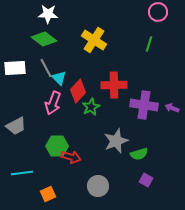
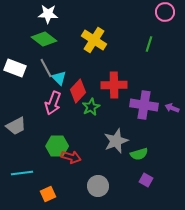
pink circle: moved 7 px right
white rectangle: rotated 25 degrees clockwise
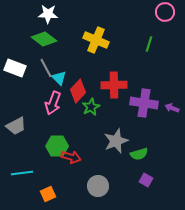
yellow cross: moved 2 px right; rotated 10 degrees counterclockwise
purple cross: moved 2 px up
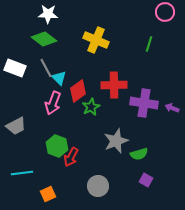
red diamond: rotated 10 degrees clockwise
green hexagon: rotated 20 degrees clockwise
red arrow: rotated 102 degrees clockwise
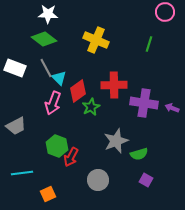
gray circle: moved 6 px up
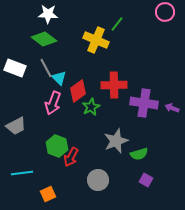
green line: moved 32 px left, 20 px up; rotated 21 degrees clockwise
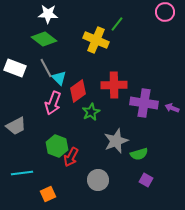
green star: moved 5 px down
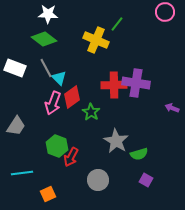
red diamond: moved 6 px left, 6 px down
purple cross: moved 8 px left, 20 px up
green star: rotated 12 degrees counterclockwise
gray trapezoid: rotated 30 degrees counterclockwise
gray star: rotated 20 degrees counterclockwise
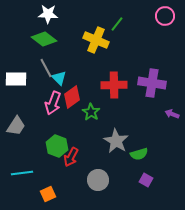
pink circle: moved 4 px down
white rectangle: moved 1 px right, 11 px down; rotated 20 degrees counterclockwise
purple cross: moved 16 px right
purple arrow: moved 6 px down
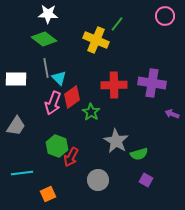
gray line: rotated 18 degrees clockwise
